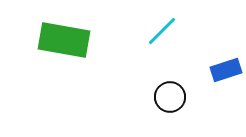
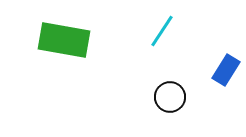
cyan line: rotated 12 degrees counterclockwise
blue rectangle: rotated 40 degrees counterclockwise
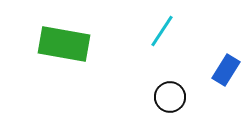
green rectangle: moved 4 px down
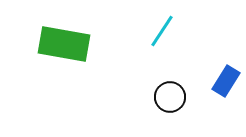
blue rectangle: moved 11 px down
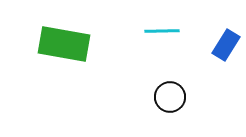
cyan line: rotated 56 degrees clockwise
blue rectangle: moved 36 px up
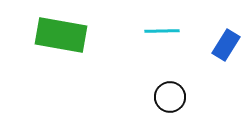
green rectangle: moved 3 px left, 9 px up
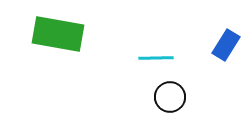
cyan line: moved 6 px left, 27 px down
green rectangle: moved 3 px left, 1 px up
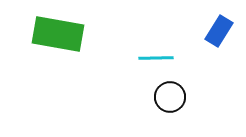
blue rectangle: moved 7 px left, 14 px up
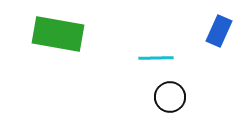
blue rectangle: rotated 8 degrees counterclockwise
